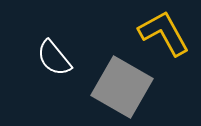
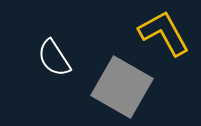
white semicircle: rotated 6 degrees clockwise
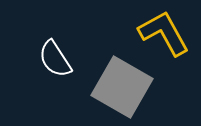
white semicircle: moved 1 px right, 1 px down
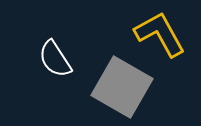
yellow L-shape: moved 4 px left, 1 px down
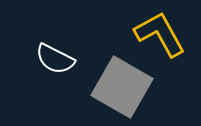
white semicircle: rotated 30 degrees counterclockwise
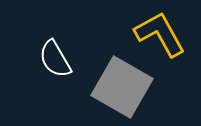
white semicircle: rotated 33 degrees clockwise
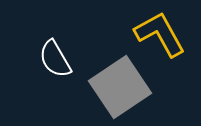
gray square: moved 2 px left; rotated 26 degrees clockwise
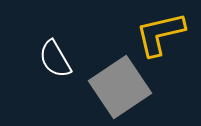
yellow L-shape: rotated 74 degrees counterclockwise
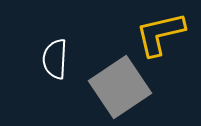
white semicircle: rotated 33 degrees clockwise
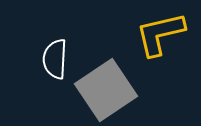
gray square: moved 14 px left, 3 px down
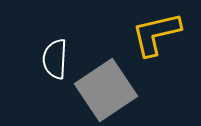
yellow L-shape: moved 4 px left
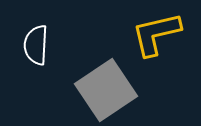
white semicircle: moved 19 px left, 14 px up
